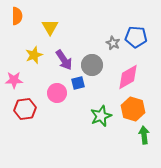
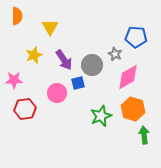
gray star: moved 2 px right, 11 px down
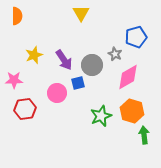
yellow triangle: moved 31 px right, 14 px up
blue pentagon: rotated 20 degrees counterclockwise
orange hexagon: moved 1 px left, 2 px down
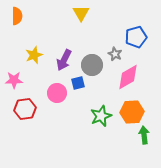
purple arrow: rotated 60 degrees clockwise
orange hexagon: moved 1 px down; rotated 20 degrees counterclockwise
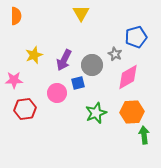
orange semicircle: moved 1 px left
green star: moved 5 px left, 3 px up
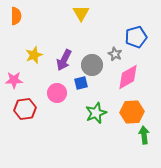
blue square: moved 3 px right
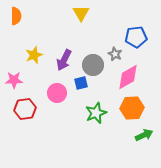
blue pentagon: rotated 10 degrees clockwise
gray circle: moved 1 px right
orange hexagon: moved 4 px up
green arrow: rotated 72 degrees clockwise
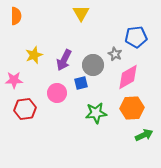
green star: rotated 15 degrees clockwise
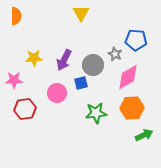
blue pentagon: moved 3 px down; rotated 10 degrees clockwise
yellow star: moved 3 px down; rotated 18 degrees clockwise
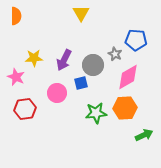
pink star: moved 2 px right, 3 px up; rotated 24 degrees clockwise
orange hexagon: moved 7 px left
